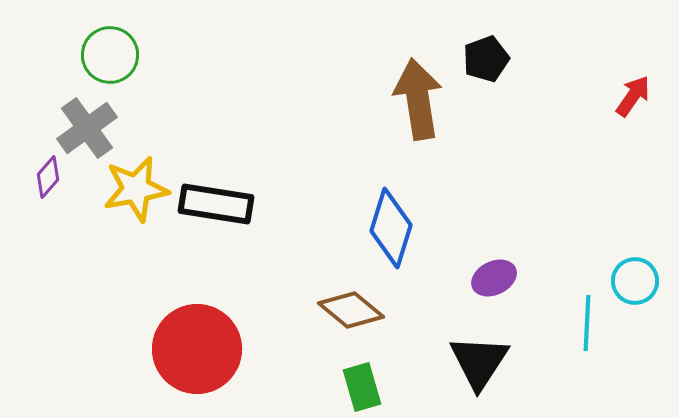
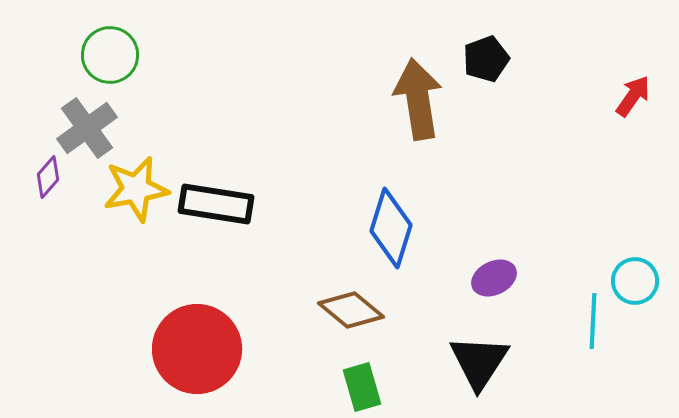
cyan line: moved 6 px right, 2 px up
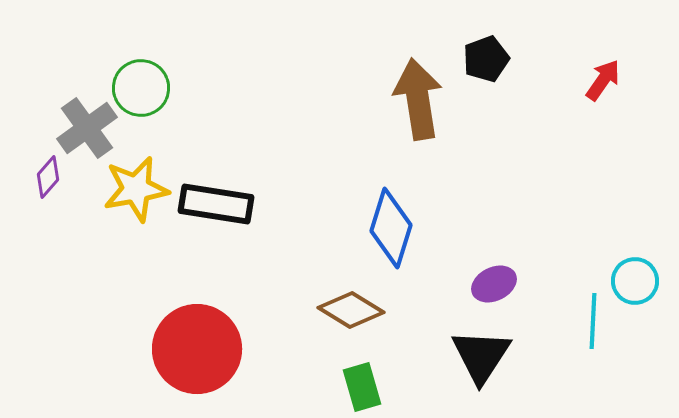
green circle: moved 31 px right, 33 px down
red arrow: moved 30 px left, 16 px up
purple ellipse: moved 6 px down
brown diamond: rotated 8 degrees counterclockwise
black triangle: moved 2 px right, 6 px up
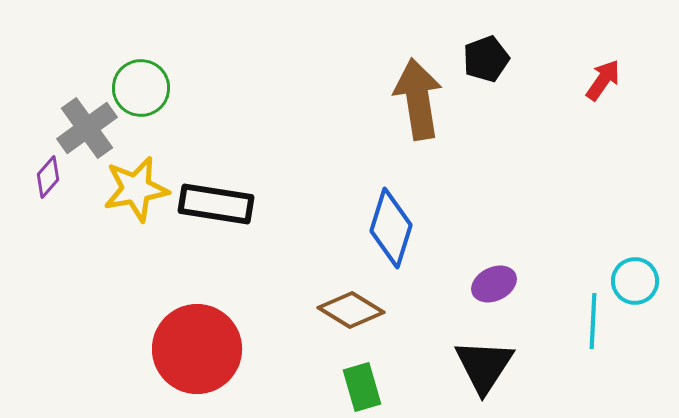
black triangle: moved 3 px right, 10 px down
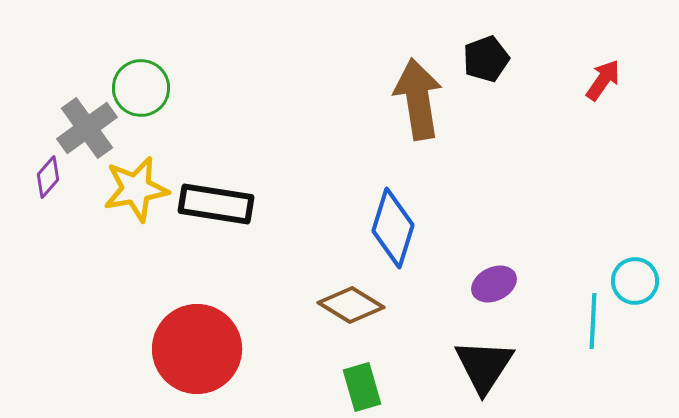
blue diamond: moved 2 px right
brown diamond: moved 5 px up
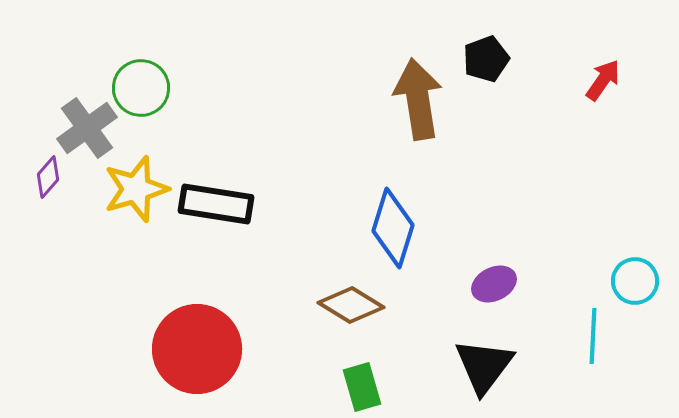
yellow star: rotated 6 degrees counterclockwise
cyan line: moved 15 px down
black triangle: rotated 4 degrees clockwise
